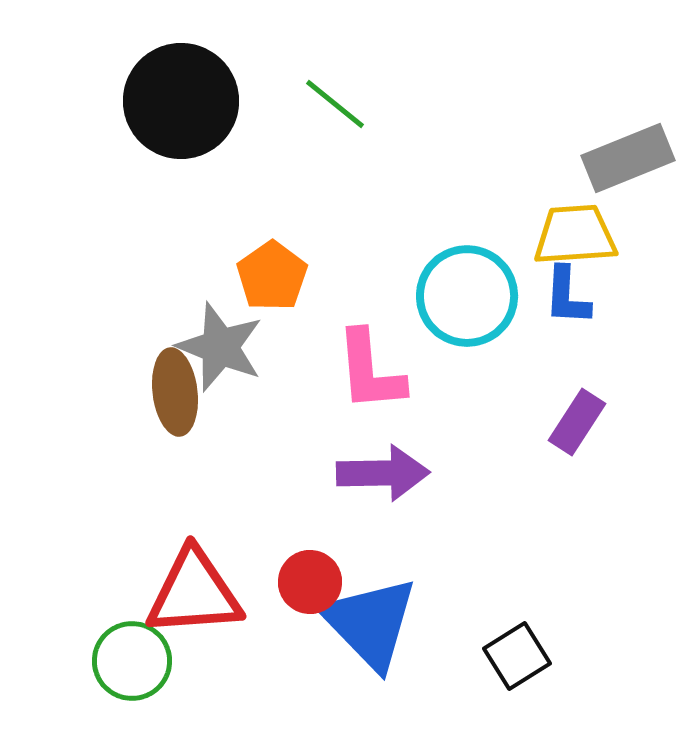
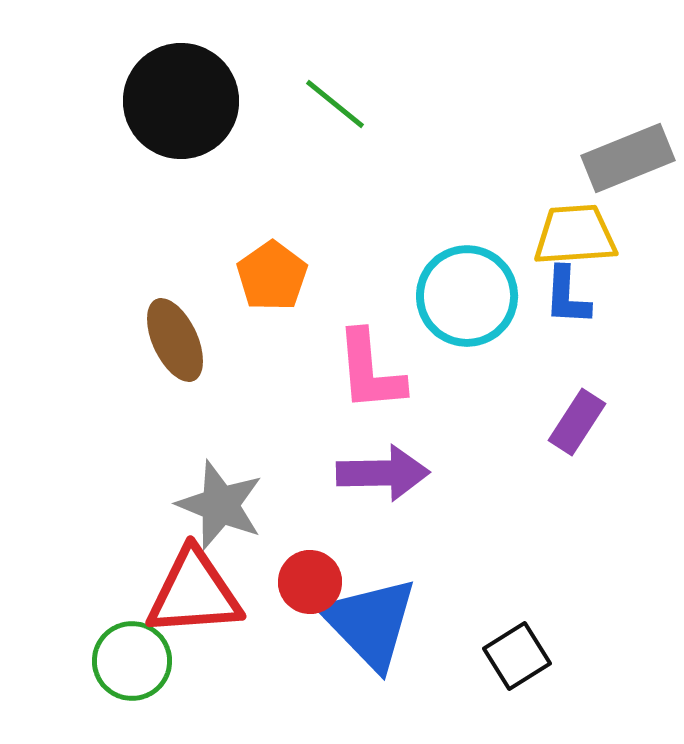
gray star: moved 158 px down
brown ellipse: moved 52 px up; rotated 18 degrees counterclockwise
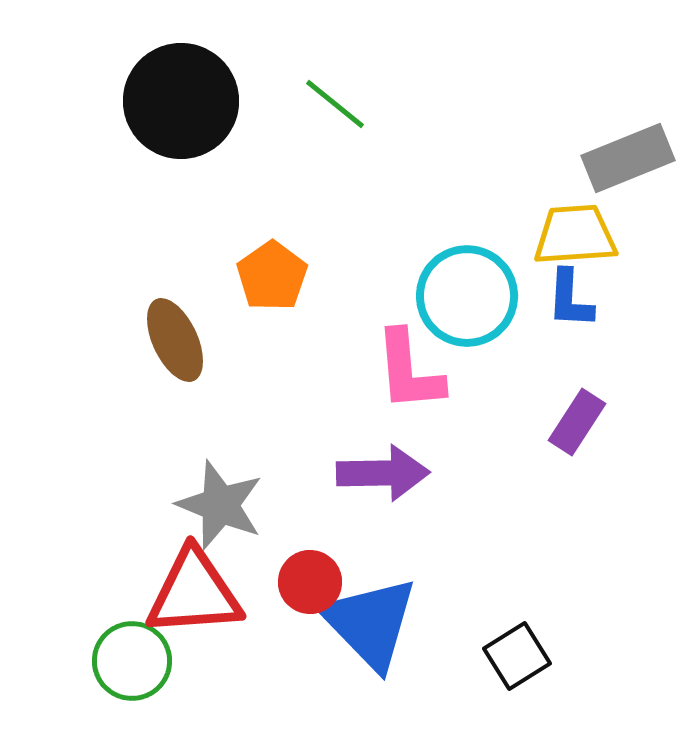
blue L-shape: moved 3 px right, 3 px down
pink L-shape: moved 39 px right
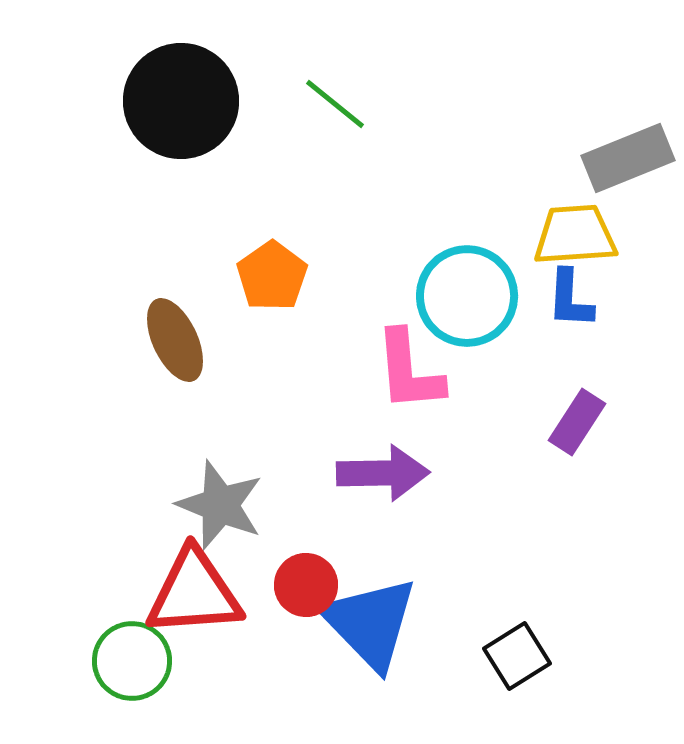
red circle: moved 4 px left, 3 px down
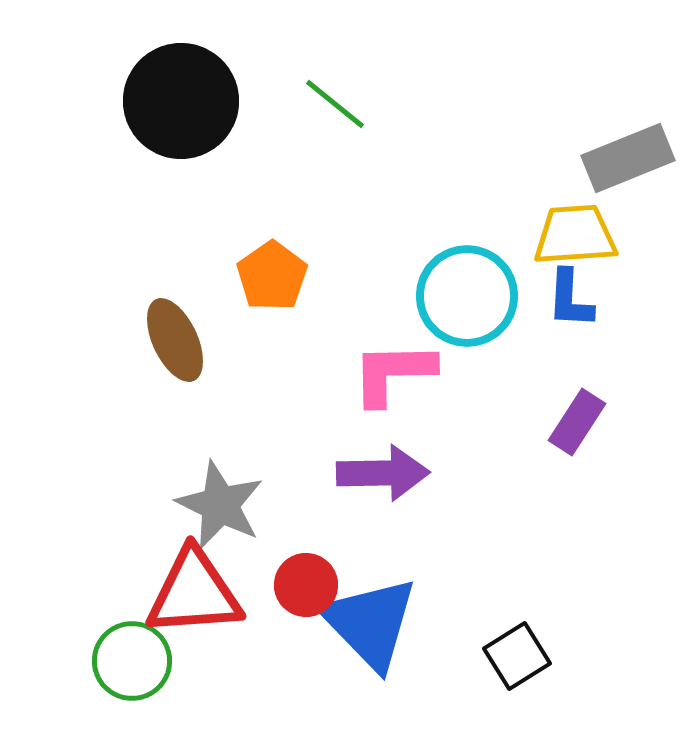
pink L-shape: moved 16 px left, 2 px down; rotated 94 degrees clockwise
gray star: rotated 4 degrees clockwise
